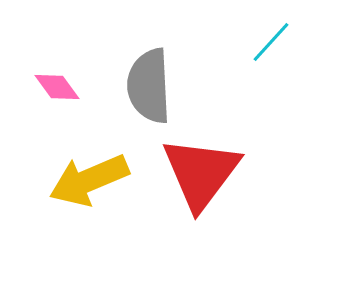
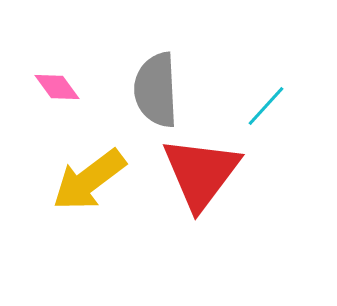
cyan line: moved 5 px left, 64 px down
gray semicircle: moved 7 px right, 4 px down
yellow arrow: rotated 14 degrees counterclockwise
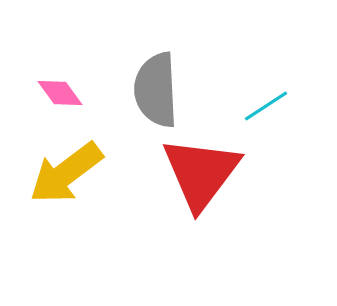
pink diamond: moved 3 px right, 6 px down
cyan line: rotated 15 degrees clockwise
yellow arrow: moved 23 px left, 7 px up
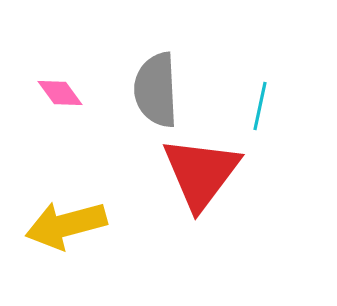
cyan line: moved 6 px left; rotated 45 degrees counterclockwise
yellow arrow: moved 52 px down; rotated 22 degrees clockwise
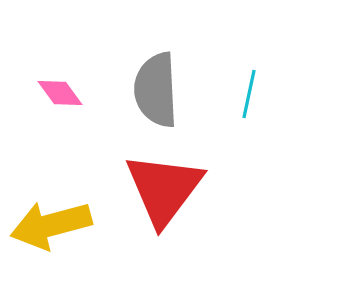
cyan line: moved 11 px left, 12 px up
red triangle: moved 37 px left, 16 px down
yellow arrow: moved 15 px left
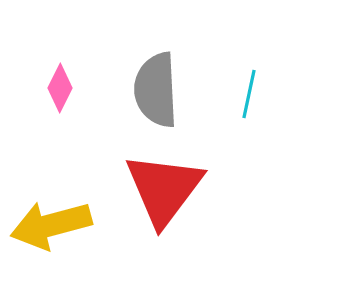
pink diamond: moved 5 px up; rotated 63 degrees clockwise
